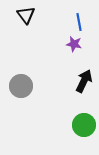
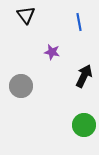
purple star: moved 22 px left, 8 px down
black arrow: moved 5 px up
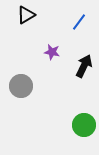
black triangle: rotated 36 degrees clockwise
blue line: rotated 48 degrees clockwise
black arrow: moved 10 px up
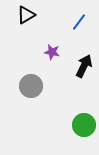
gray circle: moved 10 px right
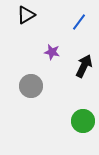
green circle: moved 1 px left, 4 px up
